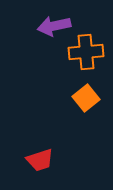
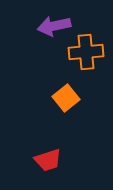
orange square: moved 20 px left
red trapezoid: moved 8 px right
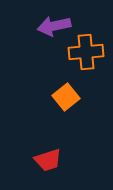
orange square: moved 1 px up
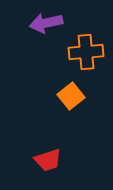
purple arrow: moved 8 px left, 3 px up
orange square: moved 5 px right, 1 px up
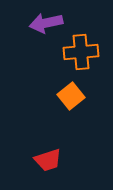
orange cross: moved 5 px left
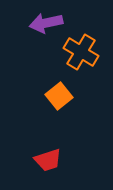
orange cross: rotated 36 degrees clockwise
orange square: moved 12 px left
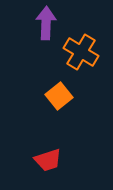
purple arrow: rotated 104 degrees clockwise
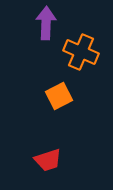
orange cross: rotated 8 degrees counterclockwise
orange square: rotated 12 degrees clockwise
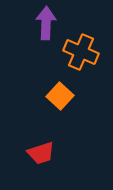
orange square: moved 1 px right; rotated 20 degrees counterclockwise
red trapezoid: moved 7 px left, 7 px up
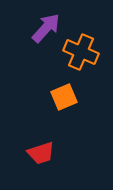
purple arrow: moved 5 px down; rotated 40 degrees clockwise
orange square: moved 4 px right, 1 px down; rotated 24 degrees clockwise
